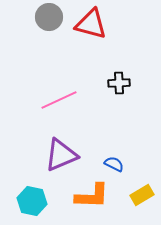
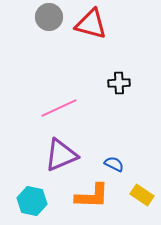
pink line: moved 8 px down
yellow rectangle: rotated 65 degrees clockwise
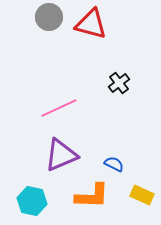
black cross: rotated 35 degrees counterclockwise
yellow rectangle: rotated 10 degrees counterclockwise
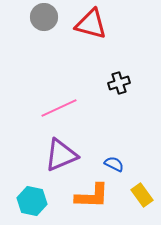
gray circle: moved 5 px left
black cross: rotated 20 degrees clockwise
yellow rectangle: rotated 30 degrees clockwise
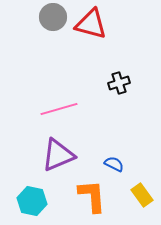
gray circle: moved 9 px right
pink line: moved 1 px down; rotated 9 degrees clockwise
purple triangle: moved 3 px left
orange L-shape: rotated 96 degrees counterclockwise
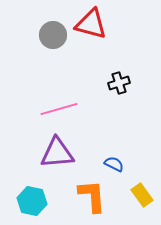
gray circle: moved 18 px down
purple triangle: moved 1 px left, 2 px up; rotated 18 degrees clockwise
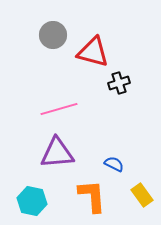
red triangle: moved 2 px right, 28 px down
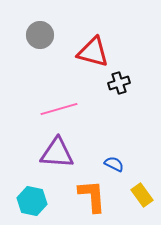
gray circle: moved 13 px left
purple triangle: rotated 9 degrees clockwise
